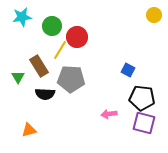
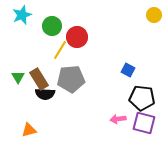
cyan star: moved 2 px up; rotated 12 degrees counterclockwise
brown rectangle: moved 13 px down
gray pentagon: rotated 8 degrees counterclockwise
pink arrow: moved 9 px right, 5 px down
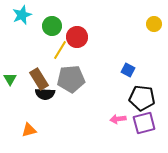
yellow circle: moved 9 px down
green triangle: moved 8 px left, 2 px down
purple square: rotated 30 degrees counterclockwise
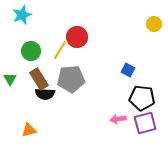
green circle: moved 21 px left, 25 px down
purple square: moved 1 px right
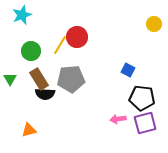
yellow line: moved 5 px up
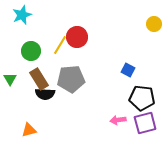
pink arrow: moved 1 px down
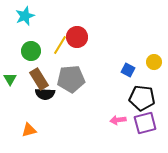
cyan star: moved 3 px right, 1 px down
yellow circle: moved 38 px down
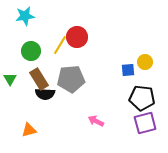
cyan star: rotated 12 degrees clockwise
yellow circle: moved 9 px left
blue square: rotated 32 degrees counterclockwise
pink arrow: moved 22 px left, 1 px down; rotated 35 degrees clockwise
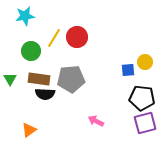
yellow line: moved 6 px left, 7 px up
brown rectangle: rotated 50 degrees counterclockwise
orange triangle: rotated 21 degrees counterclockwise
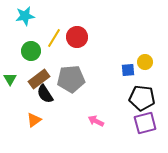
brown rectangle: rotated 45 degrees counterclockwise
black semicircle: rotated 54 degrees clockwise
orange triangle: moved 5 px right, 10 px up
